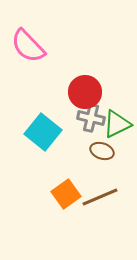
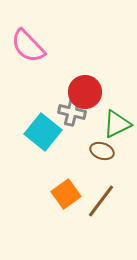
gray cross: moved 19 px left, 6 px up
brown line: moved 1 px right, 4 px down; rotated 30 degrees counterclockwise
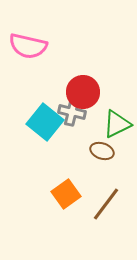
pink semicircle: rotated 33 degrees counterclockwise
red circle: moved 2 px left
cyan square: moved 2 px right, 10 px up
brown line: moved 5 px right, 3 px down
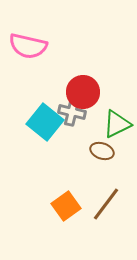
orange square: moved 12 px down
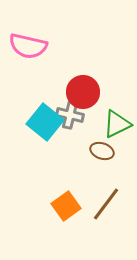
gray cross: moved 2 px left, 3 px down
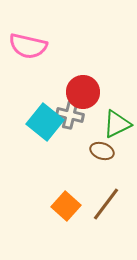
orange square: rotated 12 degrees counterclockwise
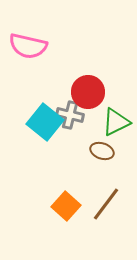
red circle: moved 5 px right
green triangle: moved 1 px left, 2 px up
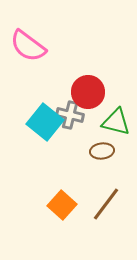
pink semicircle: rotated 24 degrees clockwise
green triangle: rotated 40 degrees clockwise
brown ellipse: rotated 25 degrees counterclockwise
orange square: moved 4 px left, 1 px up
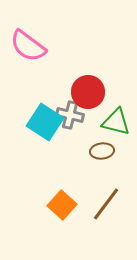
cyan square: rotated 6 degrees counterclockwise
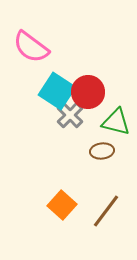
pink semicircle: moved 3 px right, 1 px down
gray cross: rotated 32 degrees clockwise
cyan square: moved 12 px right, 31 px up
brown line: moved 7 px down
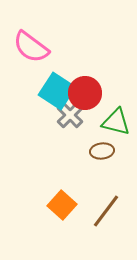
red circle: moved 3 px left, 1 px down
